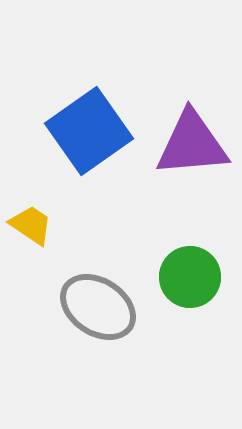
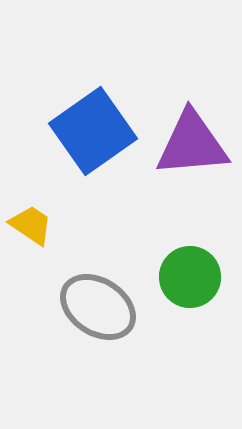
blue square: moved 4 px right
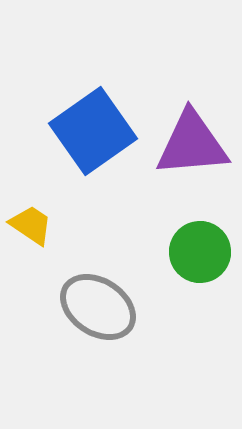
green circle: moved 10 px right, 25 px up
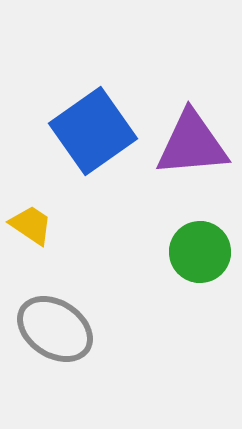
gray ellipse: moved 43 px left, 22 px down
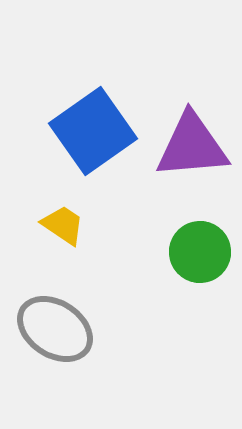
purple triangle: moved 2 px down
yellow trapezoid: moved 32 px right
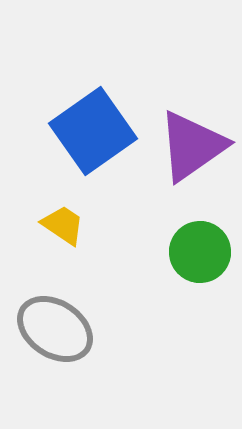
purple triangle: rotated 30 degrees counterclockwise
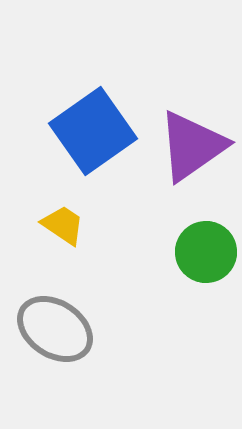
green circle: moved 6 px right
